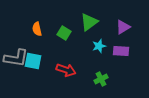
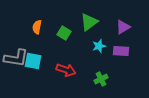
orange semicircle: moved 2 px up; rotated 24 degrees clockwise
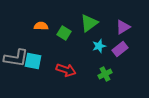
green triangle: moved 1 px down
orange semicircle: moved 4 px right, 1 px up; rotated 80 degrees clockwise
purple rectangle: moved 1 px left, 2 px up; rotated 42 degrees counterclockwise
green cross: moved 4 px right, 5 px up
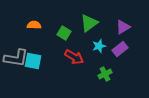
orange semicircle: moved 7 px left, 1 px up
red arrow: moved 8 px right, 13 px up; rotated 12 degrees clockwise
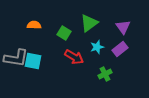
purple triangle: rotated 35 degrees counterclockwise
cyan star: moved 2 px left, 1 px down
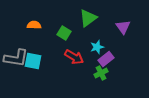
green triangle: moved 1 px left, 5 px up
purple rectangle: moved 14 px left, 10 px down
green cross: moved 4 px left, 1 px up
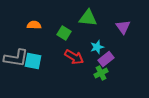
green triangle: rotated 42 degrees clockwise
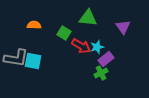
red arrow: moved 7 px right, 11 px up
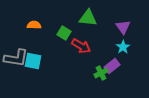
cyan star: moved 26 px right; rotated 16 degrees counterclockwise
purple rectangle: moved 6 px right, 7 px down
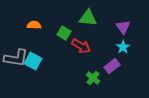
cyan square: rotated 18 degrees clockwise
green cross: moved 8 px left, 5 px down; rotated 24 degrees counterclockwise
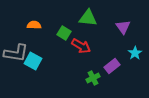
cyan star: moved 12 px right, 6 px down
gray L-shape: moved 5 px up
green cross: rotated 24 degrees clockwise
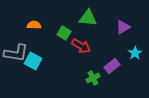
purple triangle: rotated 35 degrees clockwise
